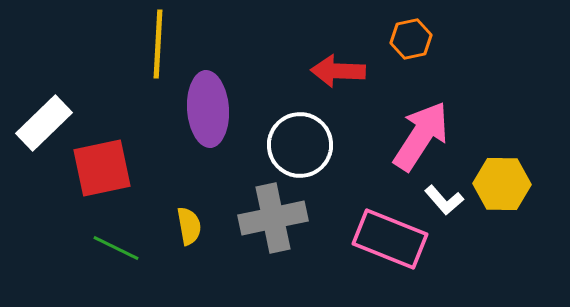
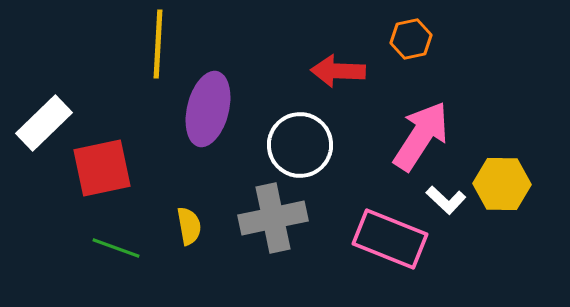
purple ellipse: rotated 18 degrees clockwise
white L-shape: moved 2 px right; rotated 6 degrees counterclockwise
green line: rotated 6 degrees counterclockwise
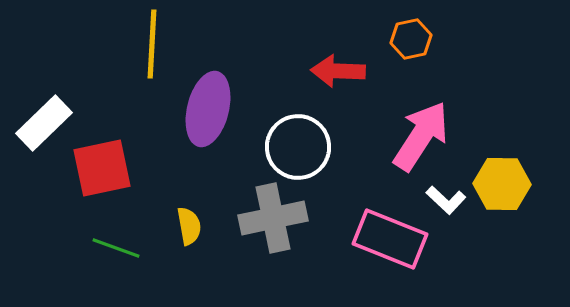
yellow line: moved 6 px left
white circle: moved 2 px left, 2 px down
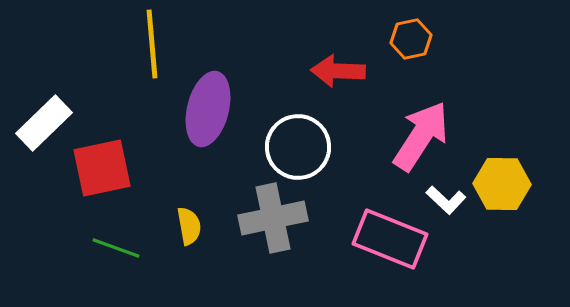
yellow line: rotated 8 degrees counterclockwise
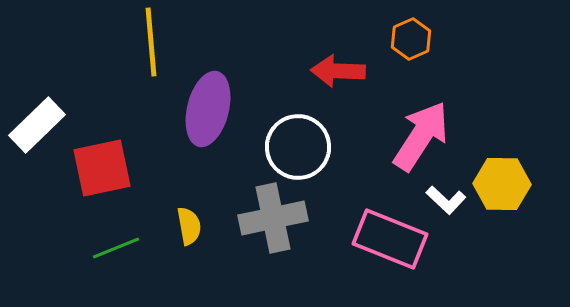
orange hexagon: rotated 12 degrees counterclockwise
yellow line: moved 1 px left, 2 px up
white rectangle: moved 7 px left, 2 px down
green line: rotated 42 degrees counterclockwise
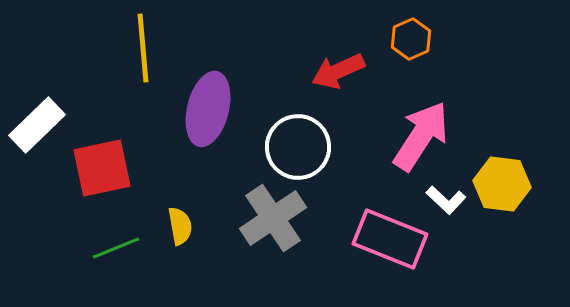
yellow line: moved 8 px left, 6 px down
red arrow: rotated 26 degrees counterclockwise
yellow hexagon: rotated 6 degrees clockwise
gray cross: rotated 22 degrees counterclockwise
yellow semicircle: moved 9 px left
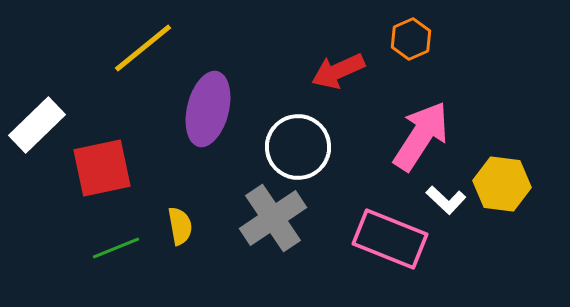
yellow line: rotated 56 degrees clockwise
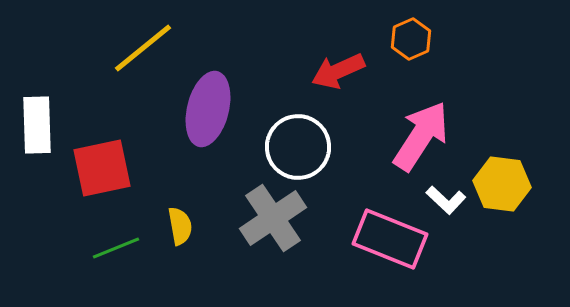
white rectangle: rotated 48 degrees counterclockwise
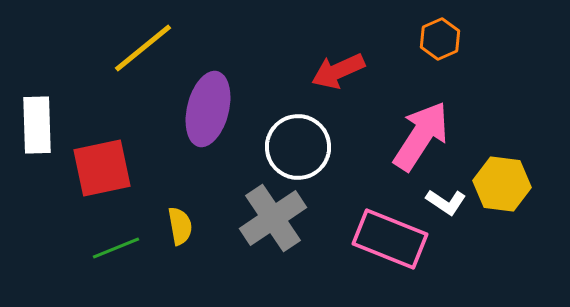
orange hexagon: moved 29 px right
white L-shape: moved 2 px down; rotated 9 degrees counterclockwise
